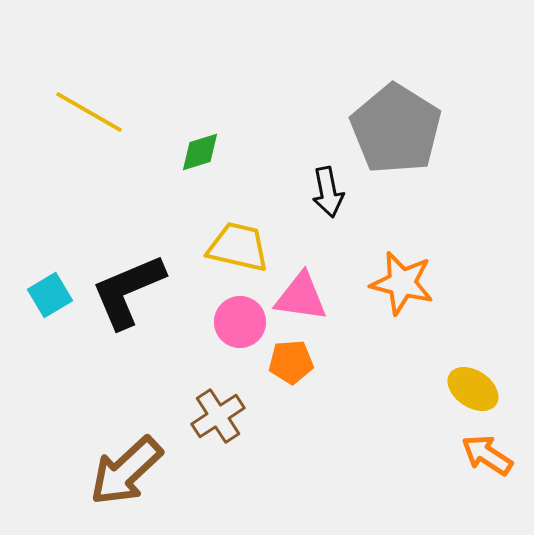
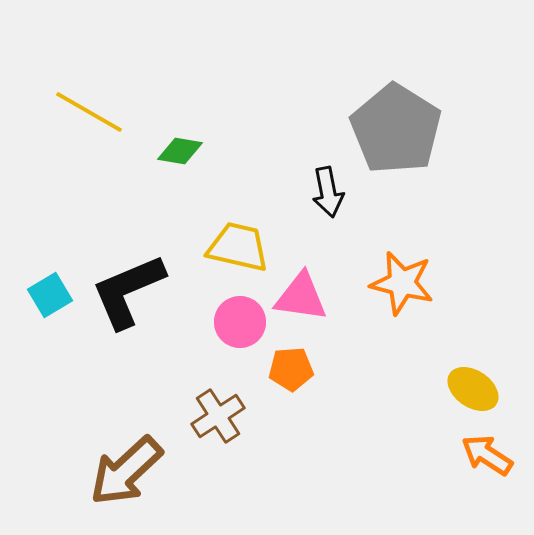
green diamond: moved 20 px left, 1 px up; rotated 27 degrees clockwise
orange pentagon: moved 7 px down
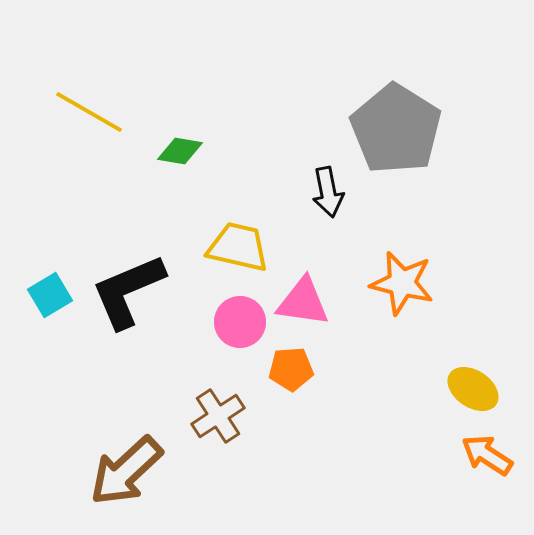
pink triangle: moved 2 px right, 5 px down
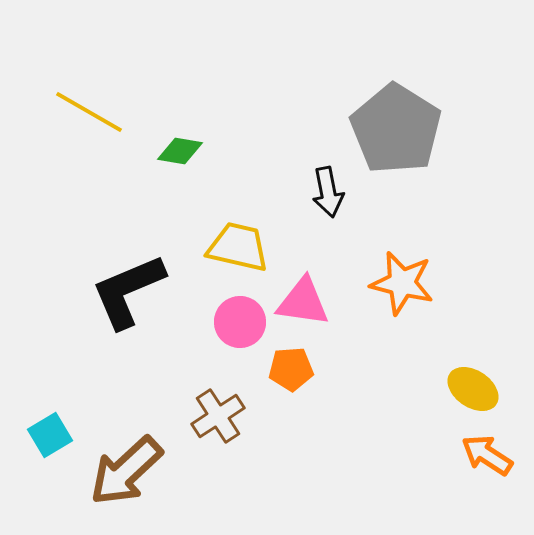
cyan square: moved 140 px down
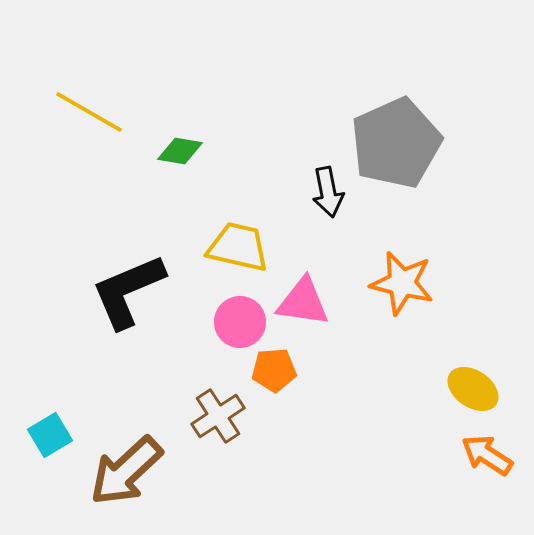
gray pentagon: moved 14 px down; rotated 16 degrees clockwise
orange pentagon: moved 17 px left, 1 px down
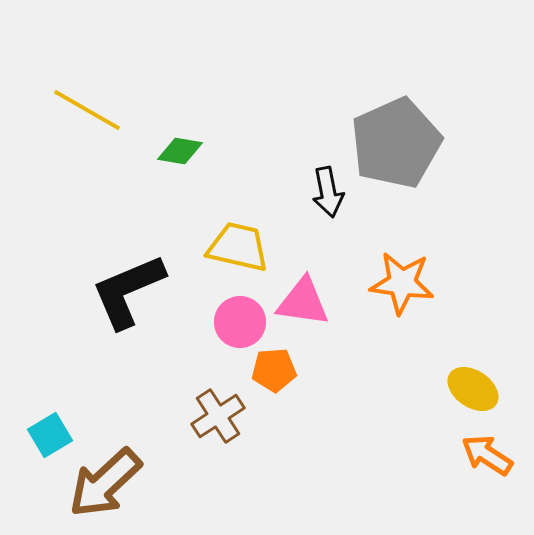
yellow line: moved 2 px left, 2 px up
orange star: rotated 6 degrees counterclockwise
brown arrow: moved 21 px left, 12 px down
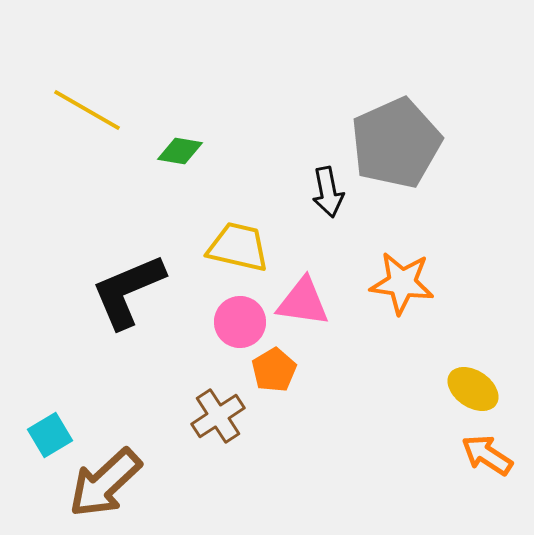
orange pentagon: rotated 27 degrees counterclockwise
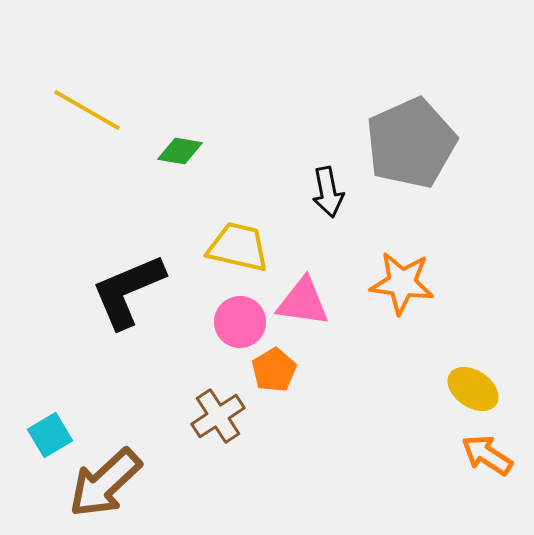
gray pentagon: moved 15 px right
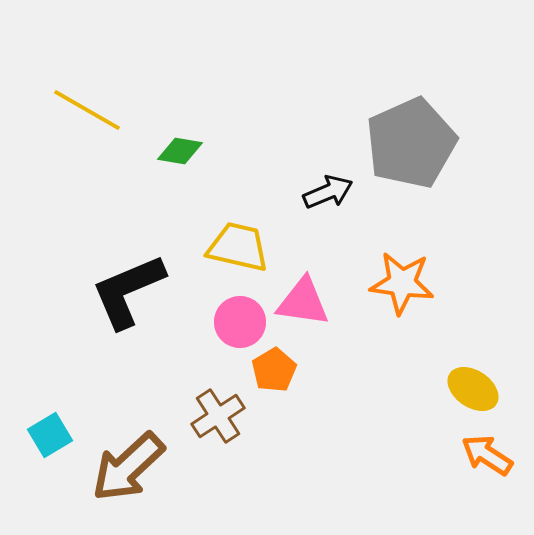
black arrow: rotated 102 degrees counterclockwise
brown arrow: moved 23 px right, 16 px up
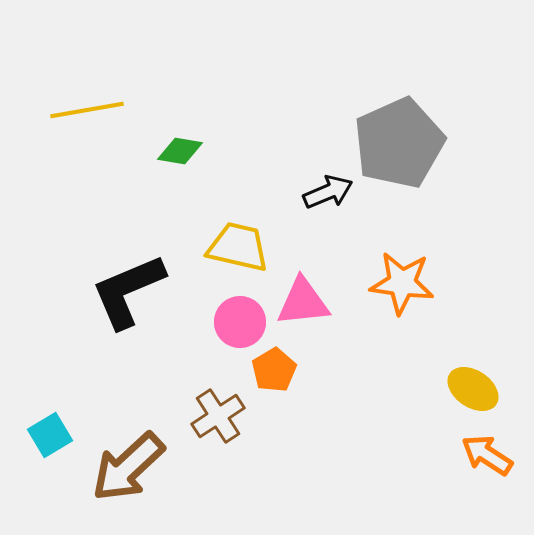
yellow line: rotated 40 degrees counterclockwise
gray pentagon: moved 12 px left
pink triangle: rotated 14 degrees counterclockwise
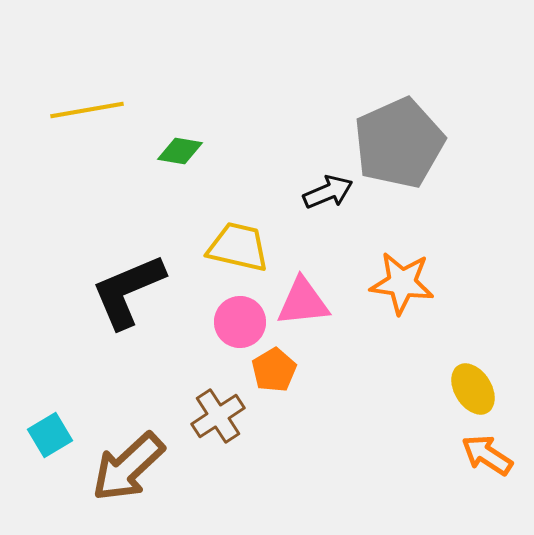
yellow ellipse: rotated 24 degrees clockwise
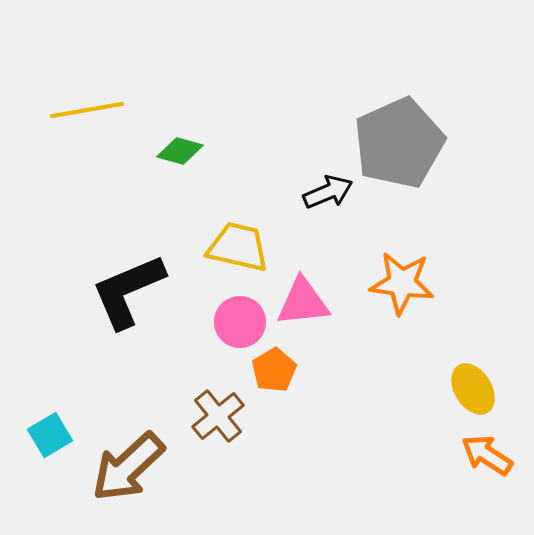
green diamond: rotated 6 degrees clockwise
brown cross: rotated 6 degrees counterclockwise
